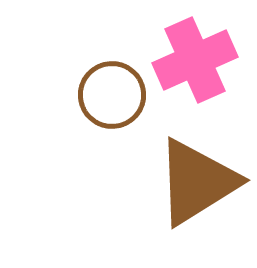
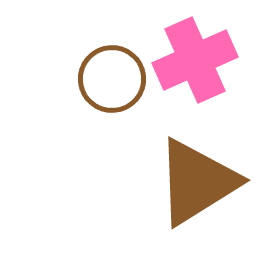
brown circle: moved 16 px up
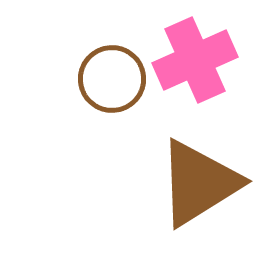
brown triangle: moved 2 px right, 1 px down
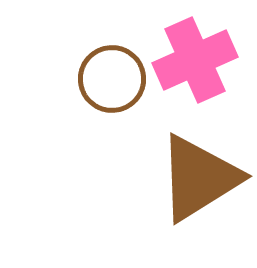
brown triangle: moved 5 px up
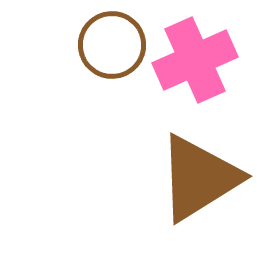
brown circle: moved 34 px up
